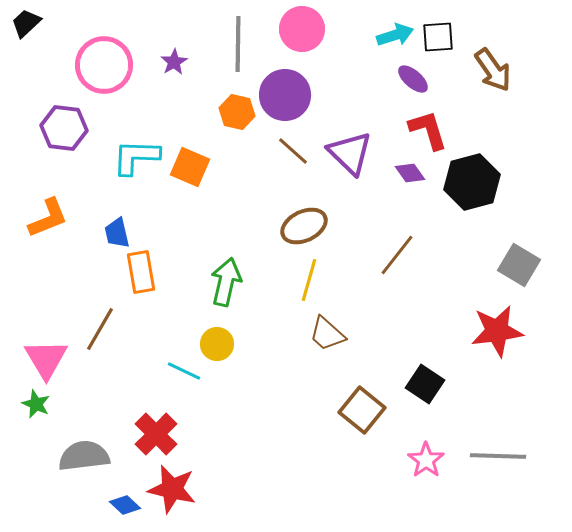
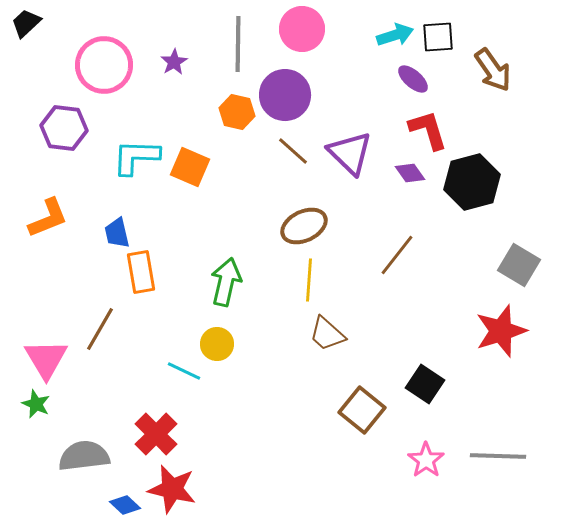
yellow line at (309, 280): rotated 12 degrees counterclockwise
red star at (497, 331): moved 4 px right; rotated 10 degrees counterclockwise
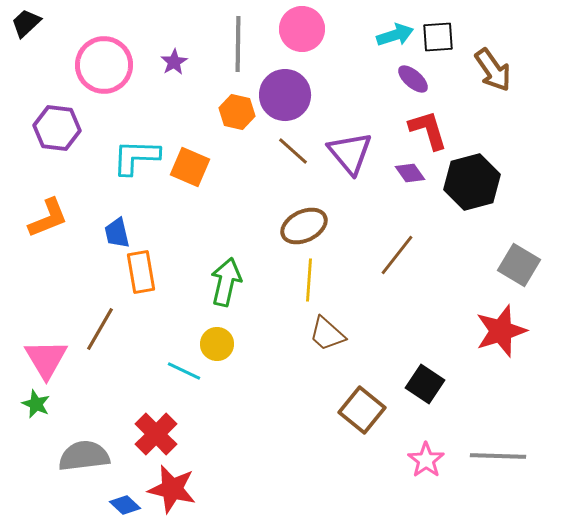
purple hexagon at (64, 128): moved 7 px left
purple triangle at (350, 153): rotated 6 degrees clockwise
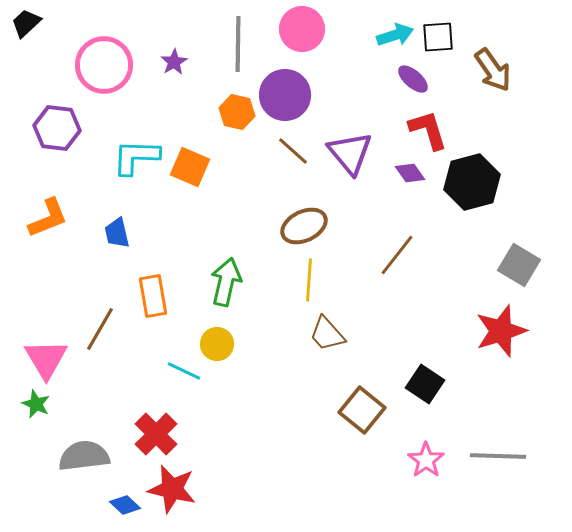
orange rectangle at (141, 272): moved 12 px right, 24 px down
brown trapezoid at (327, 334): rotated 6 degrees clockwise
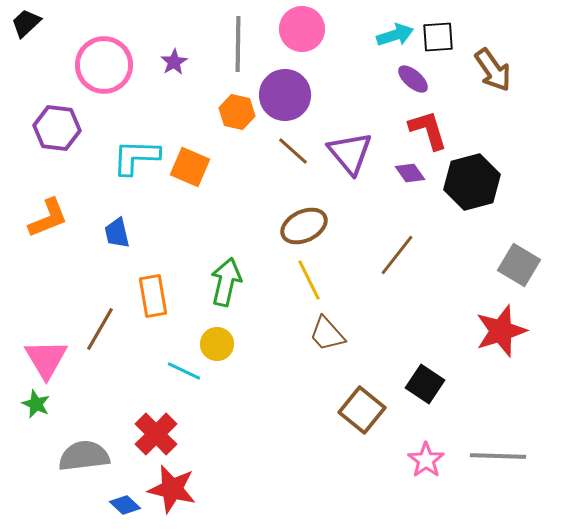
yellow line at (309, 280): rotated 30 degrees counterclockwise
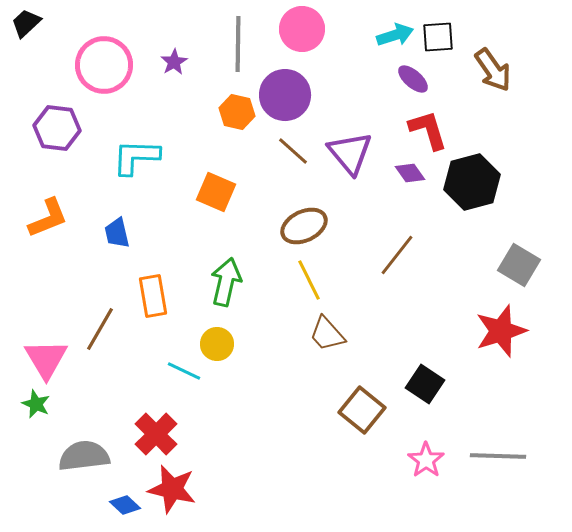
orange square at (190, 167): moved 26 px right, 25 px down
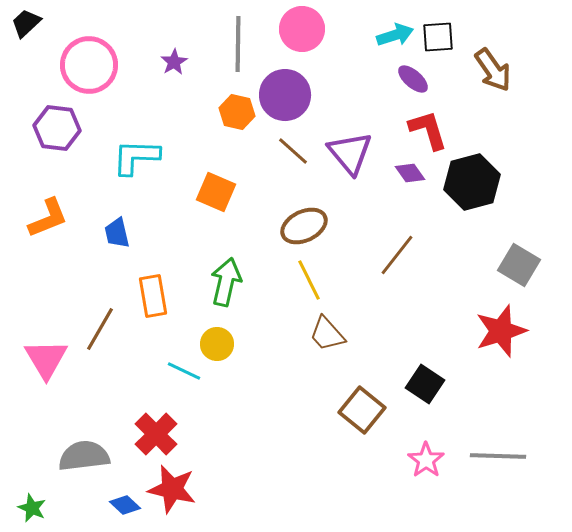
pink circle at (104, 65): moved 15 px left
green star at (36, 404): moved 4 px left, 104 px down
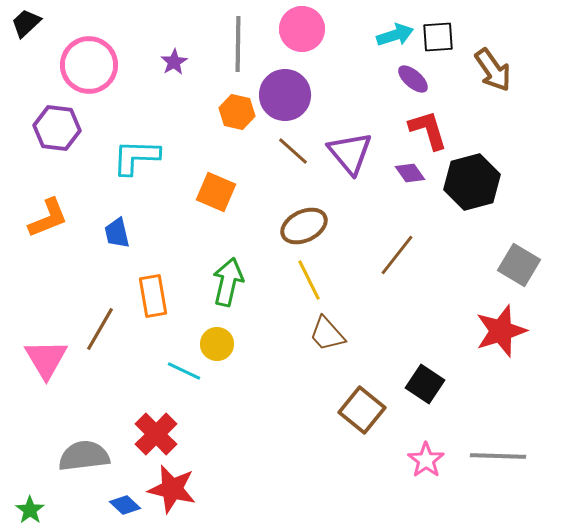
green arrow at (226, 282): moved 2 px right
green star at (32, 508): moved 2 px left, 2 px down; rotated 12 degrees clockwise
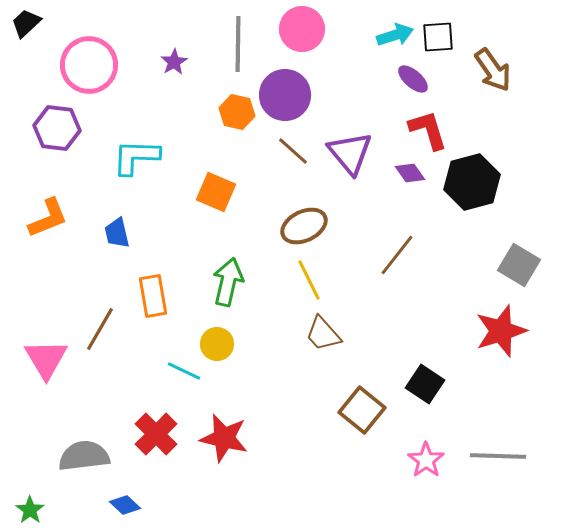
brown trapezoid at (327, 334): moved 4 px left
red star at (172, 489): moved 52 px right, 51 px up
